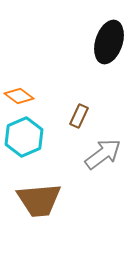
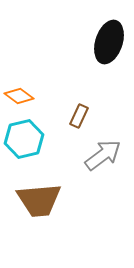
cyan hexagon: moved 2 px down; rotated 9 degrees clockwise
gray arrow: moved 1 px down
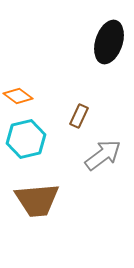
orange diamond: moved 1 px left
cyan hexagon: moved 2 px right
brown trapezoid: moved 2 px left
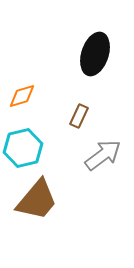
black ellipse: moved 14 px left, 12 px down
orange diamond: moved 4 px right; rotated 52 degrees counterclockwise
cyan hexagon: moved 3 px left, 9 px down
brown trapezoid: rotated 45 degrees counterclockwise
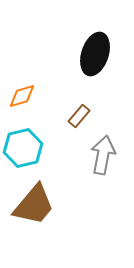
brown rectangle: rotated 15 degrees clockwise
gray arrow: rotated 42 degrees counterclockwise
brown trapezoid: moved 3 px left, 5 px down
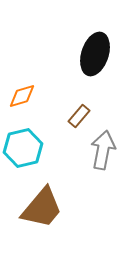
gray arrow: moved 5 px up
brown trapezoid: moved 8 px right, 3 px down
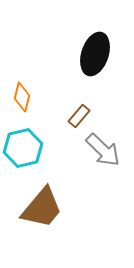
orange diamond: moved 1 px down; rotated 60 degrees counterclockwise
gray arrow: rotated 123 degrees clockwise
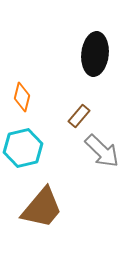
black ellipse: rotated 12 degrees counterclockwise
gray arrow: moved 1 px left, 1 px down
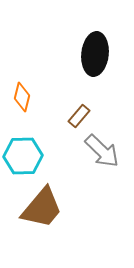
cyan hexagon: moved 8 px down; rotated 12 degrees clockwise
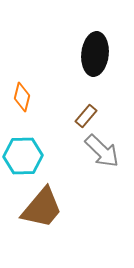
brown rectangle: moved 7 px right
